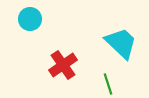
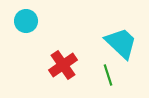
cyan circle: moved 4 px left, 2 px down
green line: moved 9 px up
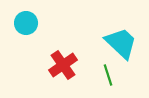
cyan circle: moved 2 px down
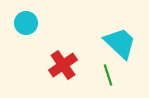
cyan trapezoid: moved 1 px left
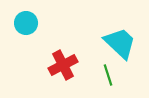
red cross: rotated 8 degrees clockwise
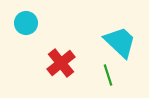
cyan trapezoid: moved 1 px up
red cross: moved 2 px left, 2 px up; rotated 12 degrees counterclockwise
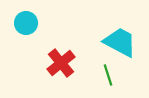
cyan trapezoid: rotated 15 degrees counterclockwise
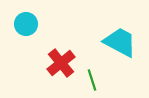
cyan circle: moved 1 px down
green line: moved 16 px left, 5 px down
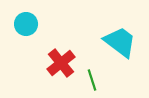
cyan trapezoid: rotated 9 degrees clockwise
